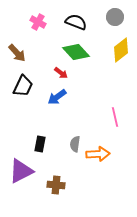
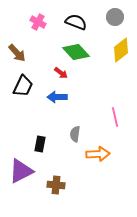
blue arrow: rotated 36 degrees clockwise
gray semicircle: moved 10 px up
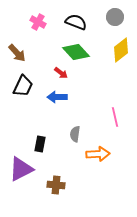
purple triangle: moved 2 px up
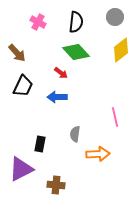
black semicircle: rotated 75 degrees clockwise
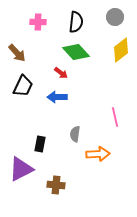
pink cross: rotated 28 degrees counterclockwise
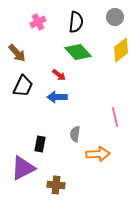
pink cross: rotated 28 degrees counterclockwise
green diamond: moved 2 px right
red arrow: moved 2 px left, 2 px down
purple triangle: moved 2 px right, 1 px up
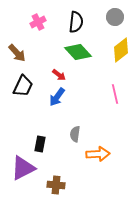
blue arrow: rotated 54 degrees counterclockwise
pink line: moved 23 px up
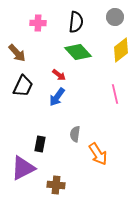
pink cross: moved 1 px down; rotated 28 degrees clockwise
orange arrow: rotated 60 degrees clockwise
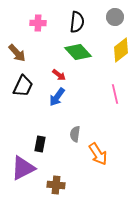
black semicircle: moved 1 px right
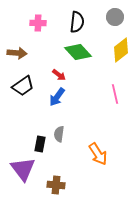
brown arrow: rotated 42 degrees counterclockwise
black trapezoid: rotated 30 degrees clockwise
gray semicircle: moved 16 px left
purple triangle: moved 1 px down; rotated 40 degrees counterclockwise
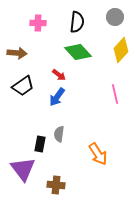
yellow diamond: rotated 10 degrees counterclockwise
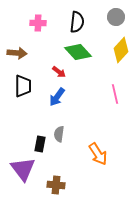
gray circle: moved 1 px right
red arrow: moved 3 px up
black trapezoid: rotated 55 degrees counterclockwise
